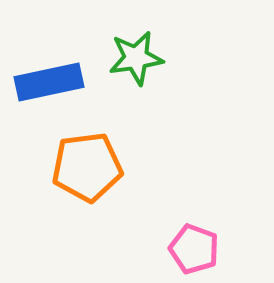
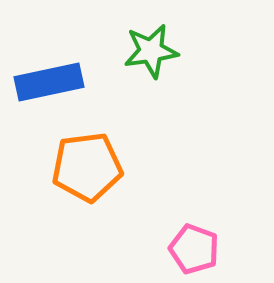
green star: moved 15 px right, 7 px up
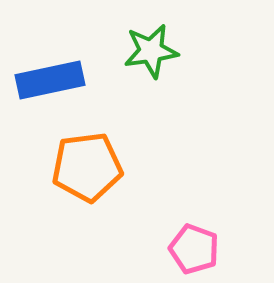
blue rectangle: moved 1 px right, 2 px up
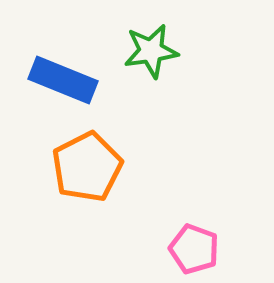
blue rectangle: moved 13 px right; rotated 34 degrees clockwise
orange pentagon: rotated 20 degrees counterclockwise
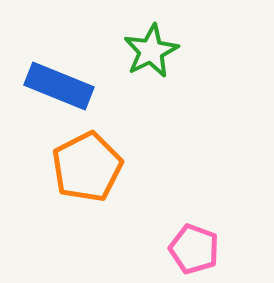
green star: rotated 18 degrees counterclockwise
blue rectangle: moved 4 px left, 6 px down
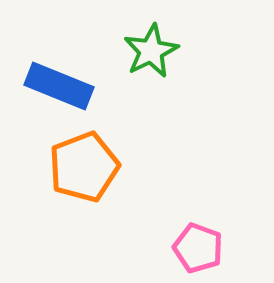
orange pentagon: moved 3 px left; rotated 6 degrees clockwise
pink pentagon: moved 4 px right, 1 px up
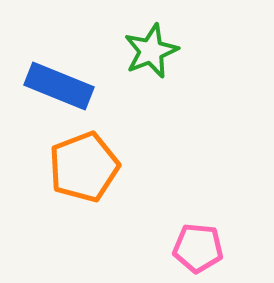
green star: rotated 4 degrees clockwise
pink pentagon: rotated 15 degrees counterclockwise
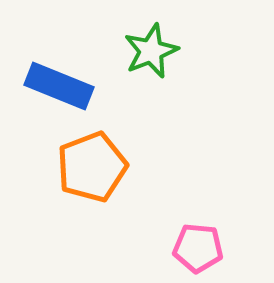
orange pentagon: moved 8 px right
